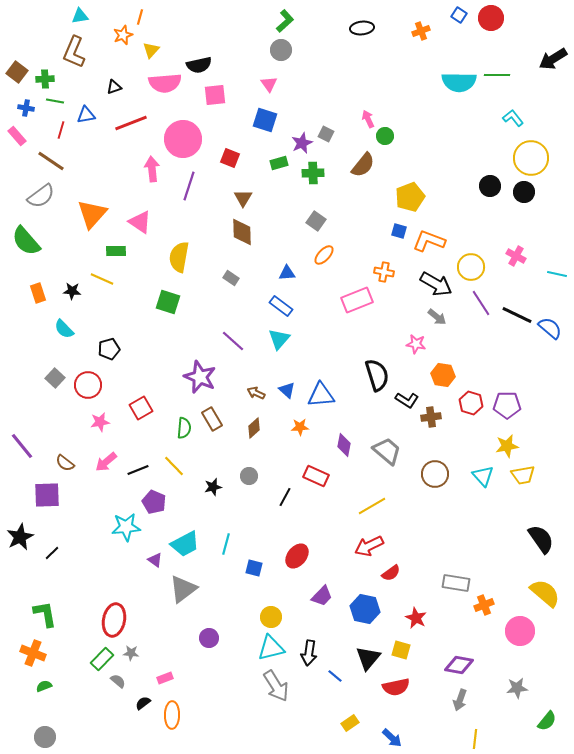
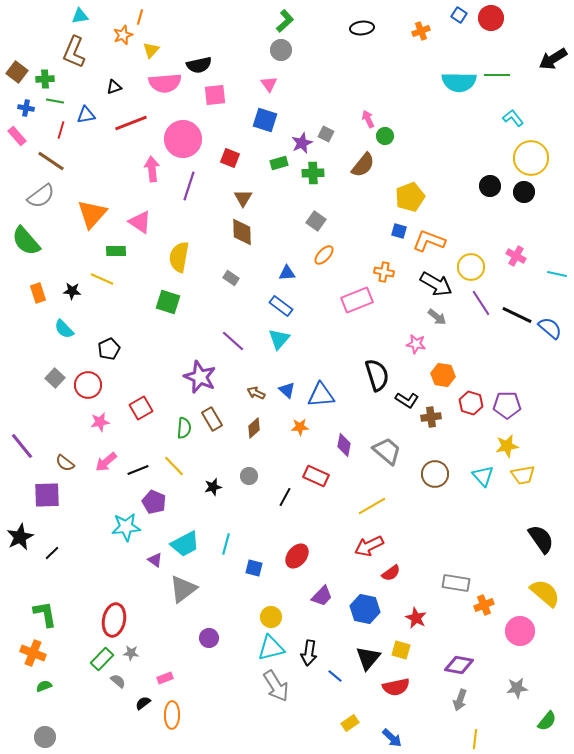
black pentagon at (109, 349): rotated 10 degrees counterclockwise
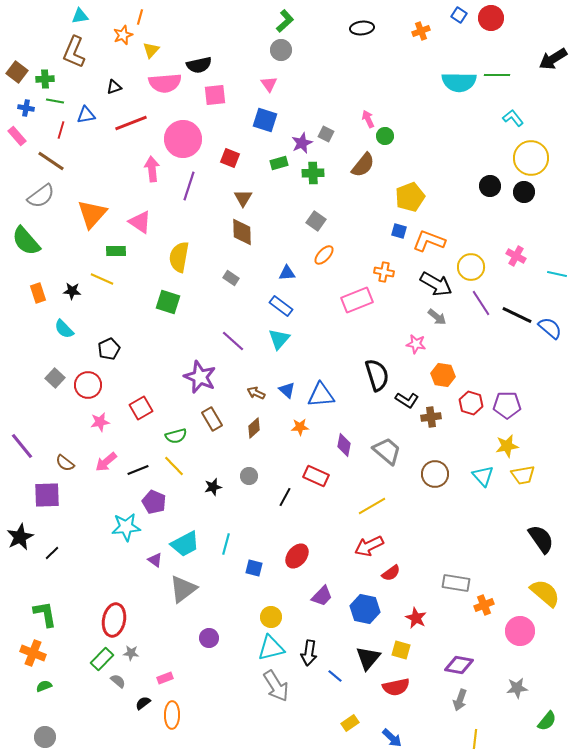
green semicircle at (184, 428): moved 8 px left, 8 px down; rotated 70 degrees clockwise
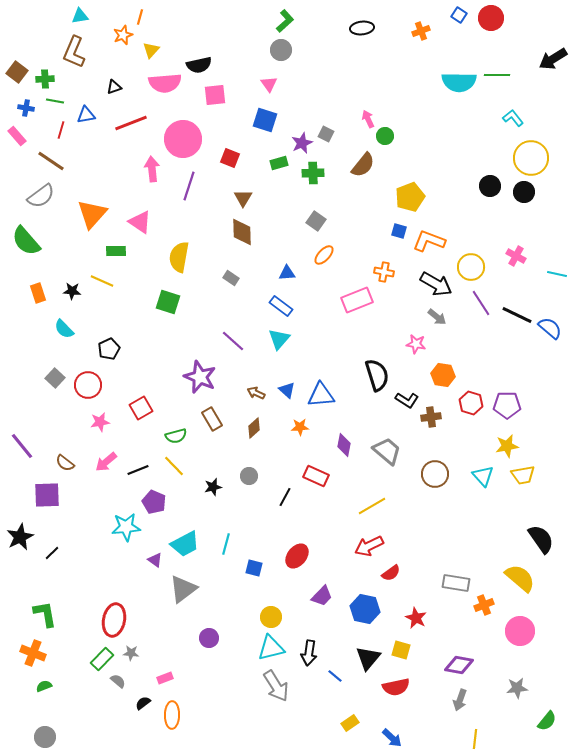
yellow line at (102, 279): moved 2 px down
yellow semicircle at (545, 593): moved 25 px left, 15 px up
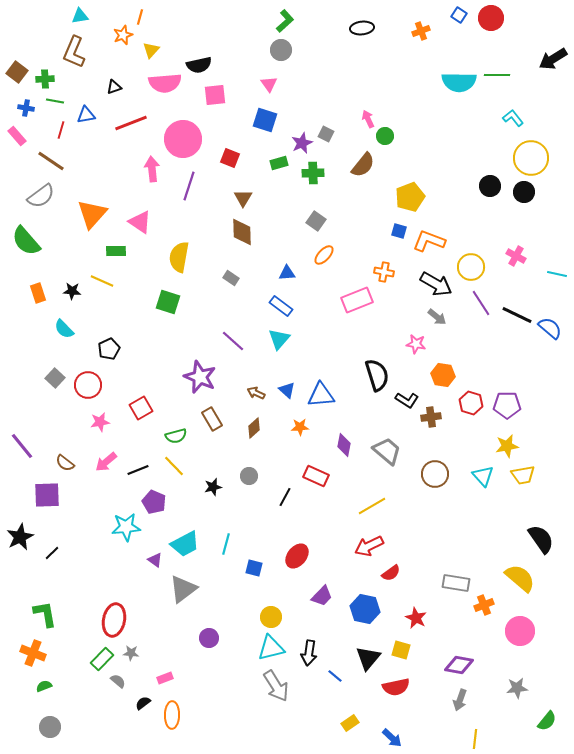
gray circle at (45, 737): moved 5 px right, 10 px up
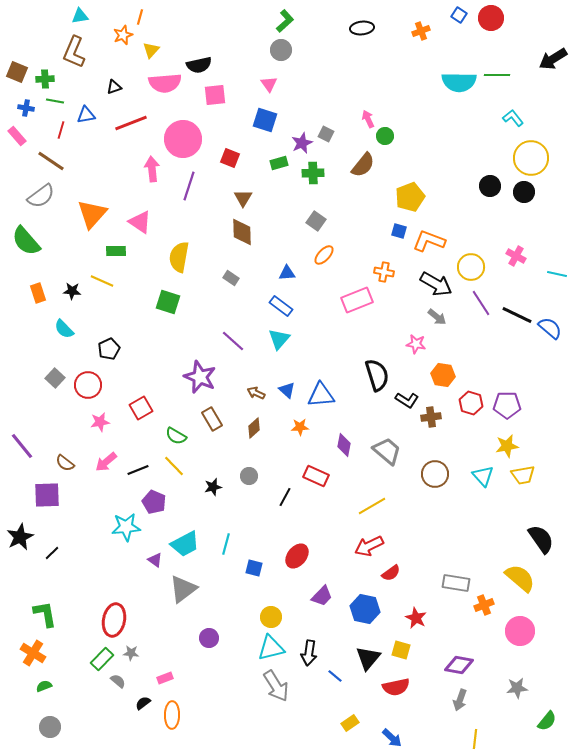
brown square at (17, 72): rotated 15 degrees counterclockwise
green semicircle at (176, 436): rotated 45 degrees clockwise
orange cross at (33, 653): rotated 10 degrees clockwise
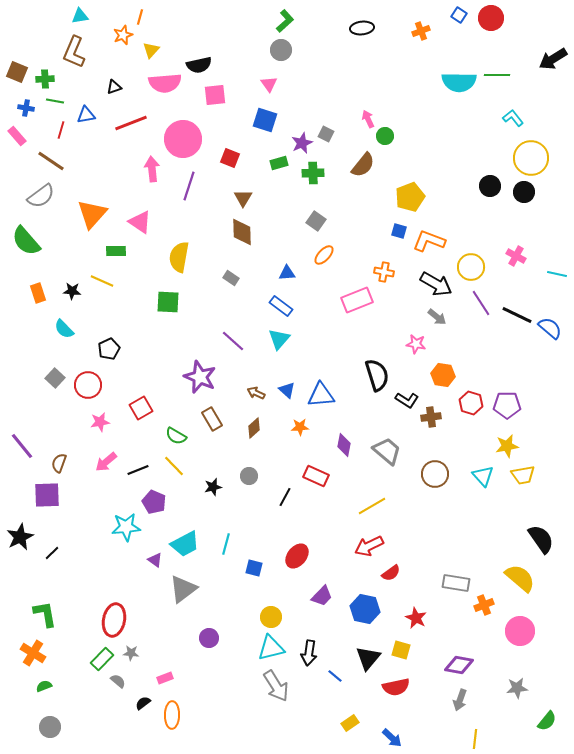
green square at (168, 302): rotated 15 degrees counterclockwise
brown semicircle at (65, 463): moved 6 px left; rotated 72 degrees clockwise
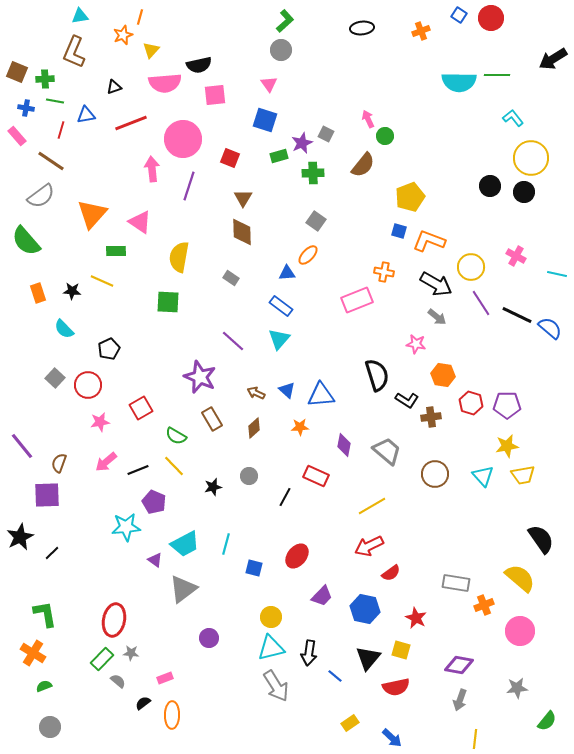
green rectangle at (279, 163): moved 7 px up
orange ellipse at (324, 255): moved 16 px left
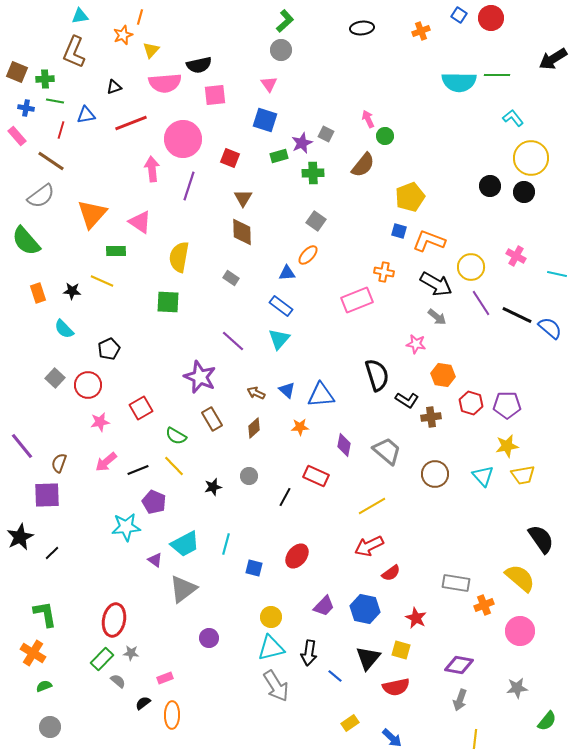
purple trapezoid at (322, 596): moved 2 px right, 10 px down
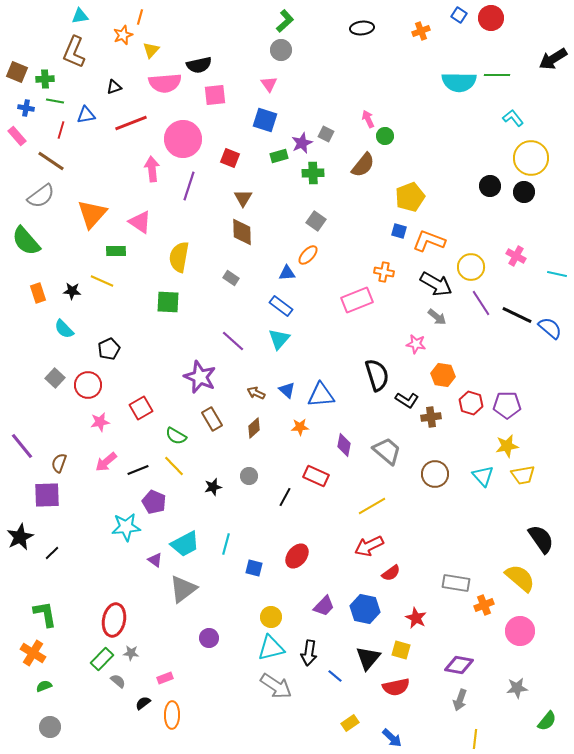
gray arrow at (276, 686): rotated 24 degrees counterclockwise
